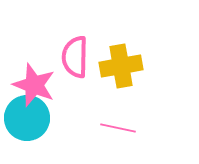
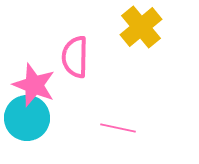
yellow cross: moved 20 px right, 39 px up; rotated 30 degrees counterclockwise
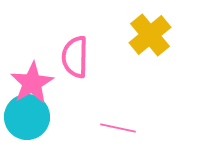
yellow cross: moved 9 px right, 8 px down
pink star: moved 2 px left, 2 px up; rotated 21 degrees clockwise
cyan circle: moved 1 px up
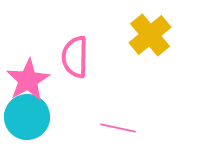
pink star: moved 4 px left, 3 px up
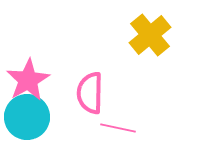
pink semicircle: moved 15 px right, 36 px down
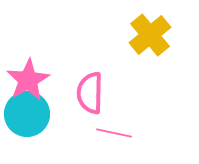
cyan circle: moved 3 px up
pink line: moved 4 px left, 5 px down
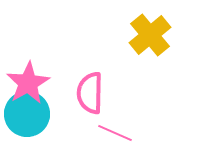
pink star: moved 3 px down
pink line: moved 1 px right; rotated 12 degrees clockwise
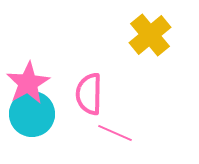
pink semicircle: moved 1 px left, 1 px down
cyan circle: moved 5 px right
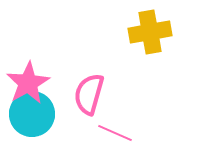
yellow cross: moved 3 px up; rotated 30 degrees clockwise
pink semicircle: rotated 15 degrees clockwise
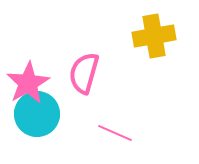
yellow cross: moved 4 px right, 4 px down
pink semicircle: moved 5 px left, 21 px up
cyan circle: moved 5 px right
